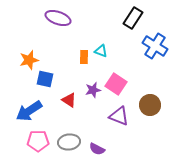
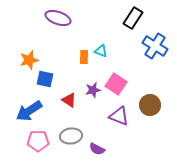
gray ellipse: moved 2 px right, 6 px up
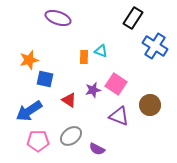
gray ellipse: rotated 30 degrees counterclockwise
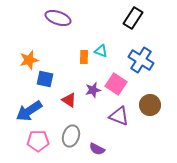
blue cross: moved 14 px left, 14 px down
gray ellipse: rotated 35 degrees counterclockwise
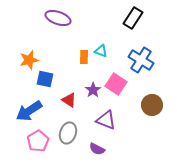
purple star: rotated 21 degrees counterclockwise
brown circle: moved 2 px right
purple triangle: moved 13 px left, 4 px down
gray ellipse: moved 3 px left, 3 px up
pink pentagon: rotated 30 degrees counterclockwise
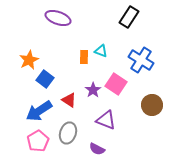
black rectangle: moved 4 px left, 1 px up
orange star: rotated 12 degrees counterclockwise
blue square: rotated 24 degrees clockwise
blue arrow: moved 10 px right
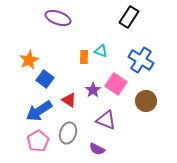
brown circle: moved 6 px left, 4 px up
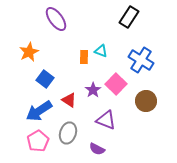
purple ellipse: moved 2 px left, 1 px down; rotated 35 degrees clockwise
orange star: moved 8 px up
pink square: rotated 10 degrees clockwise
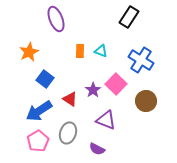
purple ellipse: rotated 15 degrees clockwise
orange rectangle: moved 4 px left, 6 px up
red triangle: moved 1 px right, 1 px up
